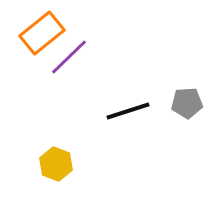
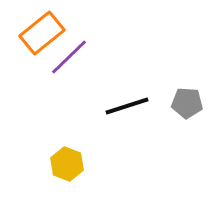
gray pentagon: rotated 8 degrees clockwise
black line: moved 1 px left, 5 px up
yellow hexagon: moved 11 px right
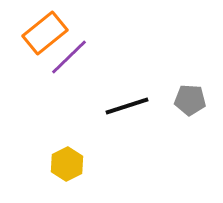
orange rectangle: moved 3 px right
gray pentagon: moved 3 px right, 3 px up
yellow hexagon: rotated 12 degrees clockwise
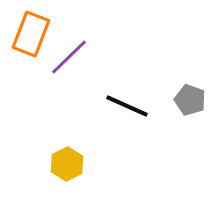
orange rectangle: moved 14 px left, 1 px down; rotated 30 degrees counterclockwise
gray pentagon: rotated 16 degrees clockwise
black line: rotated 42 degrees clockwise
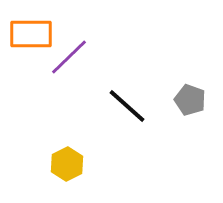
orange rectangle: rotated 69 degrees clockwise
black line: rotated 18 degrees clockwise
